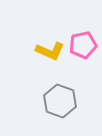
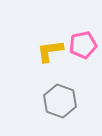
yellow L-shape: rotated 148 degrees clockwise
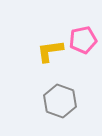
pink pentagon: moved 5 px up
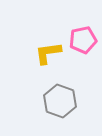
yellow L-shape: moved 2 px left, 2 px down
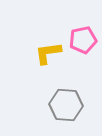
gray hexagon: moved 6 px right, 4 px down; rotated 16 degrees counterclockwise
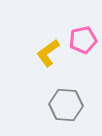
yellow L-shape: rotated 28 degrees counterclockwise
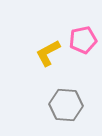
yellow L-shape: rotated 8 degrees clockwise
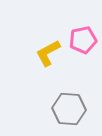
gray hexagon: moved 3 px right, 4 px down
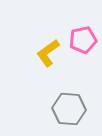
yellow L-shape: rotated 8 degrees counterclockwise
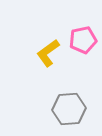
gray hexagon: rotated 8 degrees counterclockwise
